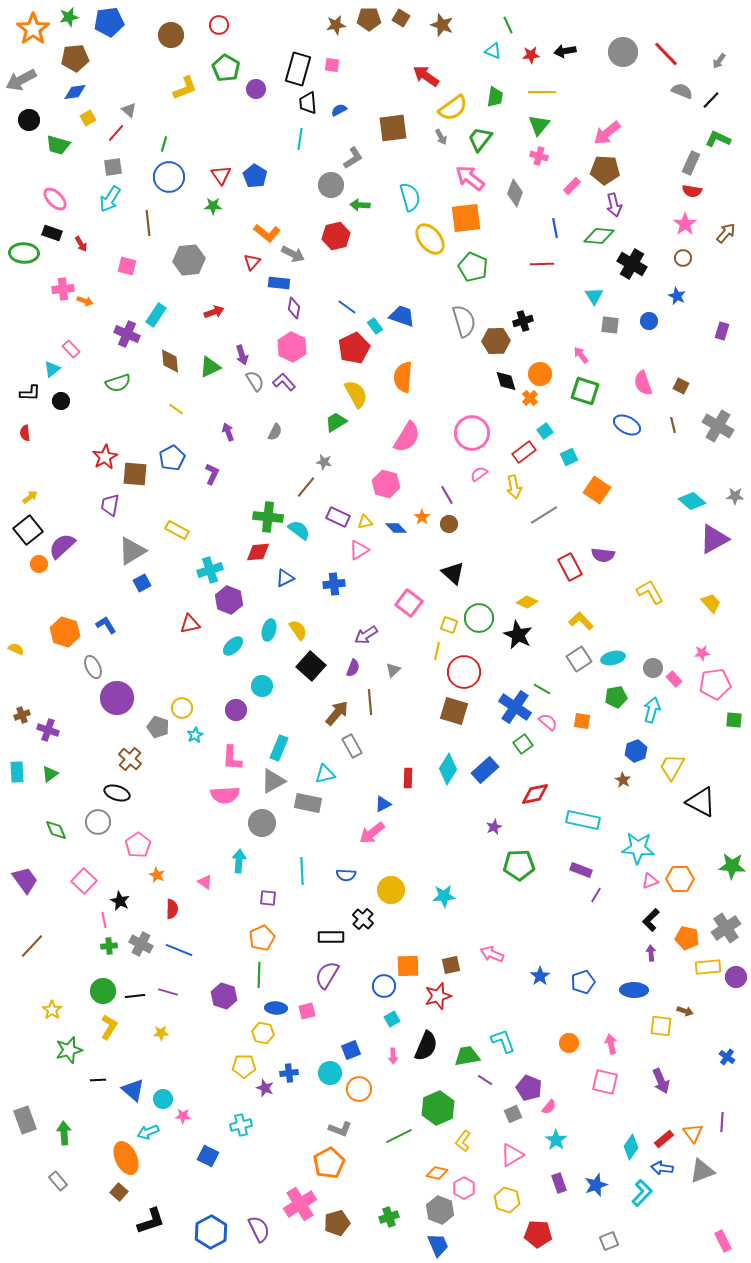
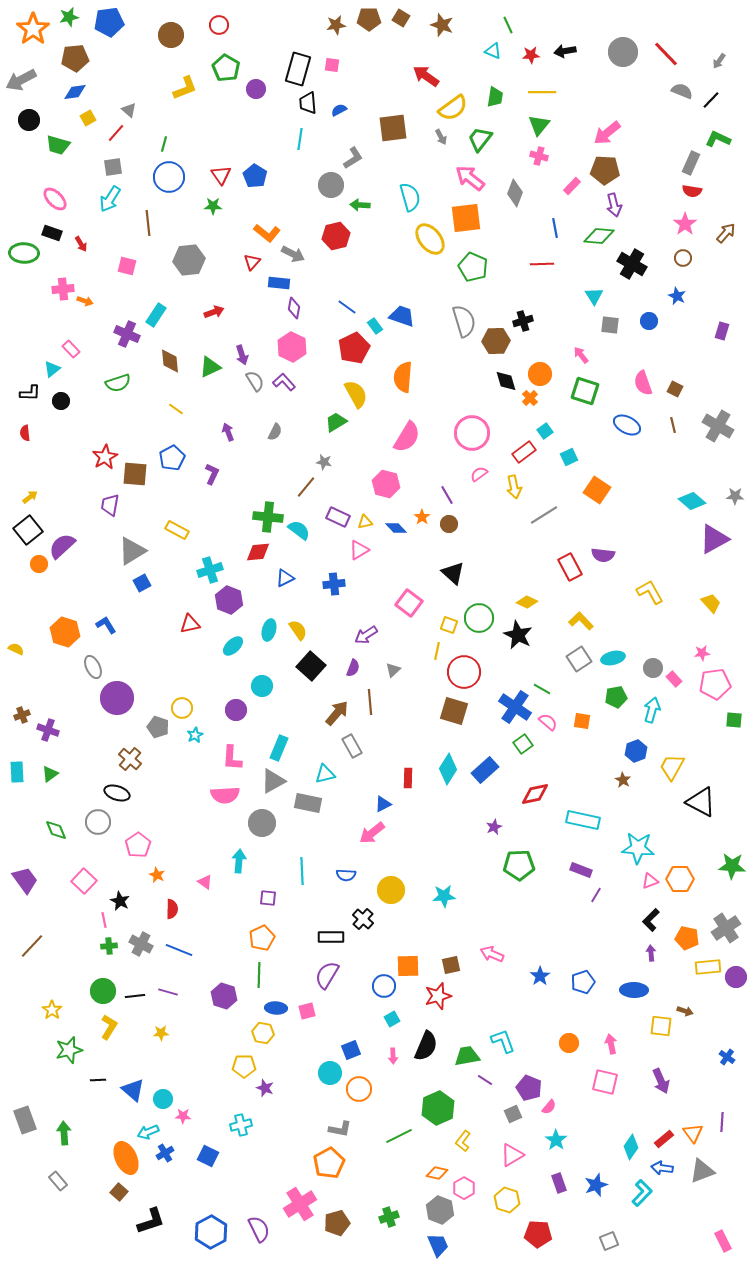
brown square at (681, 386): moved 6 px left, 3 px down
blue cross at (289, 1073): moved 124 px left, 80 px down; rotated 24 degrees counterclockwise
gray L-shape at (340, 1129): rotated 10 degrees counterclockwise
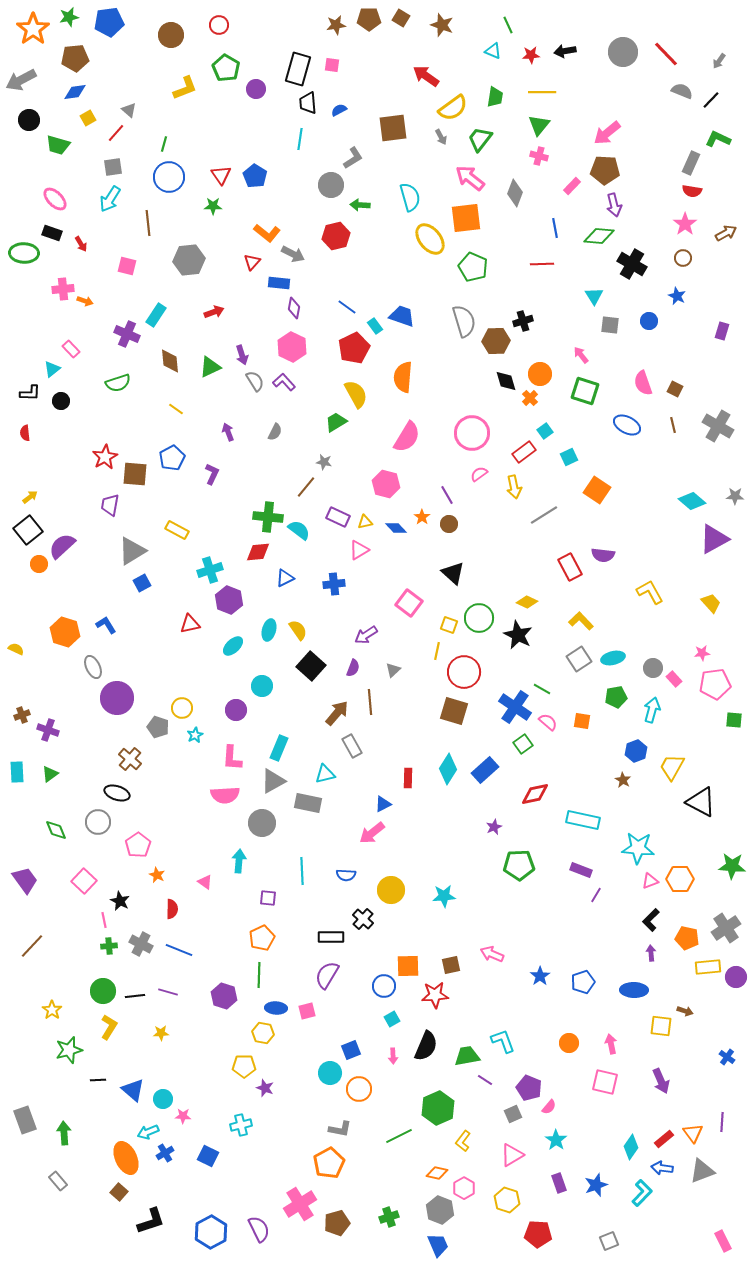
brown arrow at (726, 233): rotated 20 degrees clockwise
red star at (438, 996): moved 3 px left, 1 px up; rotated 12 degrees clockwise
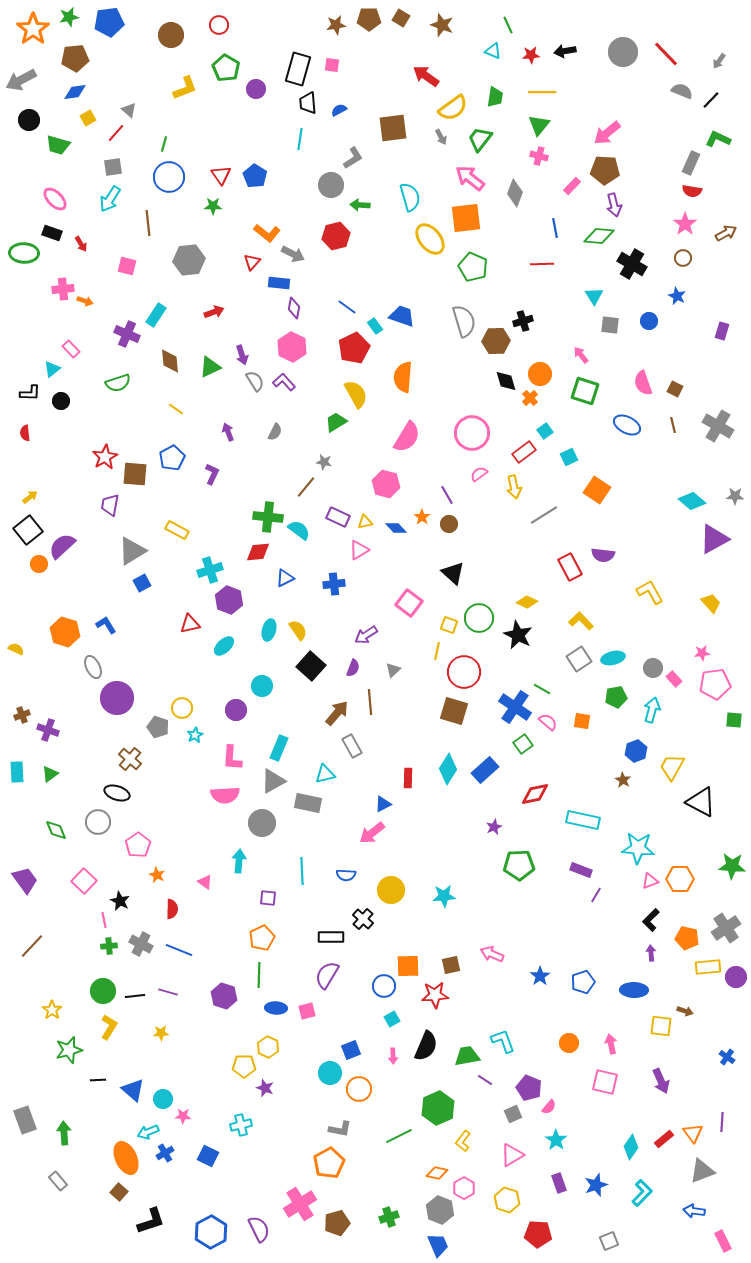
cyan ellipse at (233, 646): moved 9 px left
yellow hexagon at (263, 1033): moved 5 px right, 14 px down; rotated 15 degrees clockwise
blue arrow at (662, 1168): moved 32 px right, 43 px down
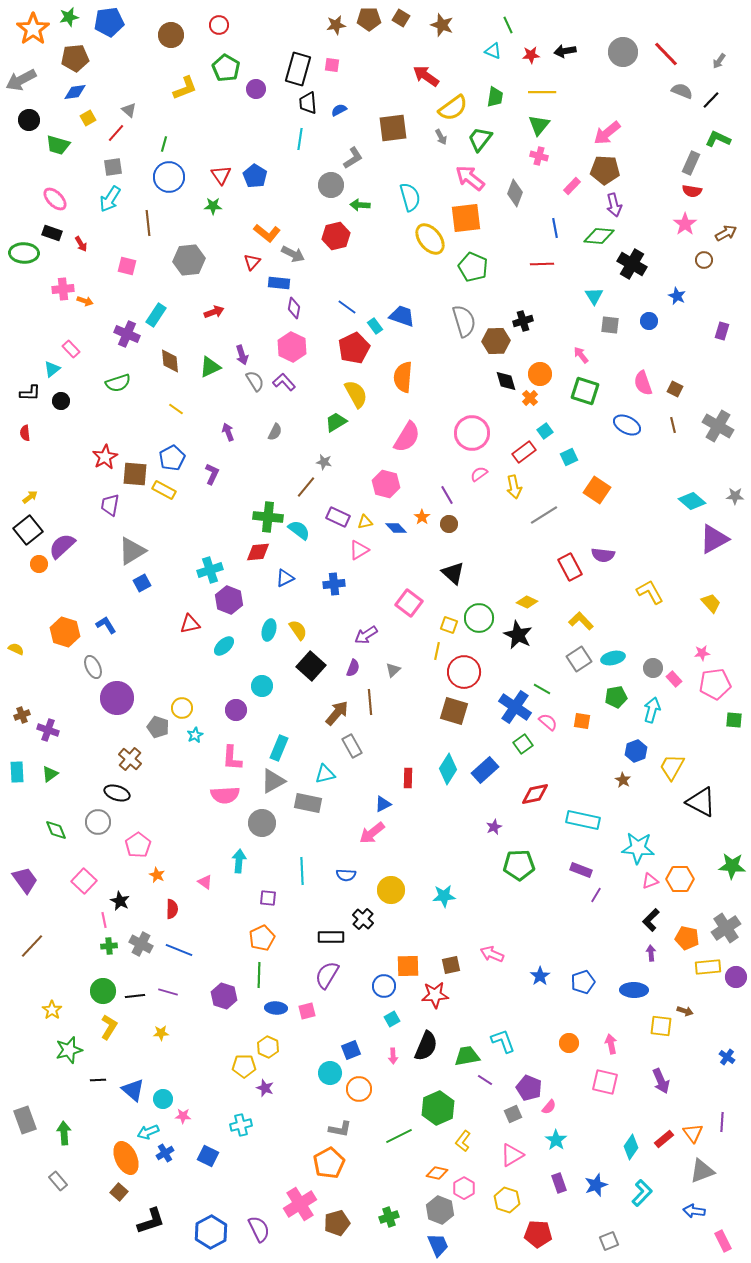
brown circle at (683, 258): moved 21 px right, 2 px down
yellow rectangle at (177, 530): moved 13 px left, 40 px up
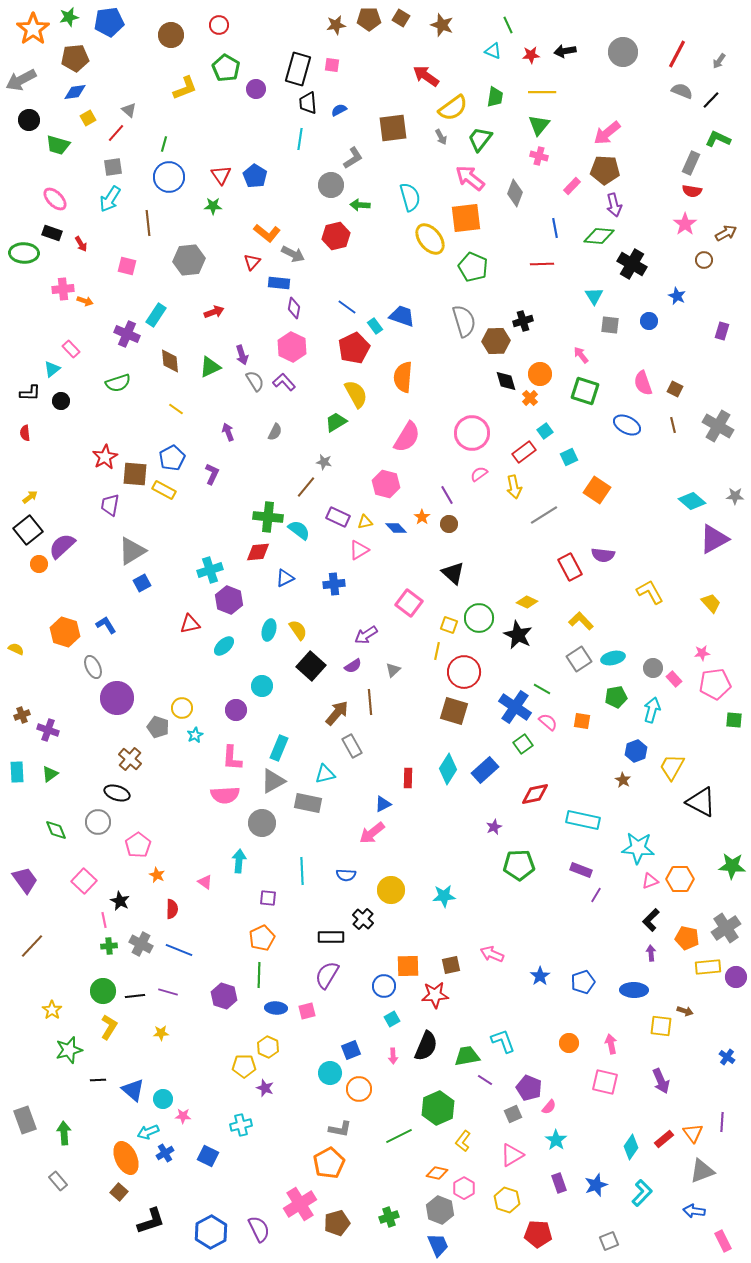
red line at (666, 54): moved 11 px right; rotated 72 degrees clockwise
purple semicircle at (353, 668): moved 2 px up; rotated 36 degrees clockwise
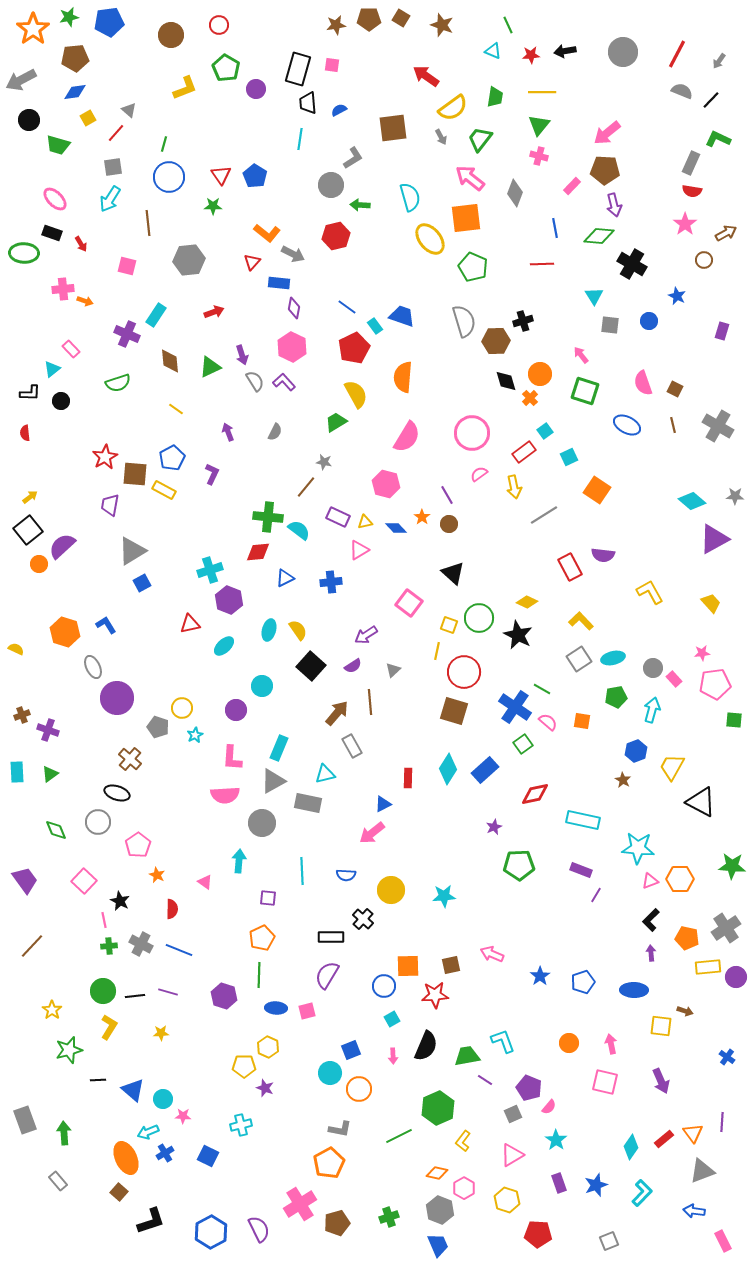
blue cross at (334, 584): moved 3 px left, 2 px up
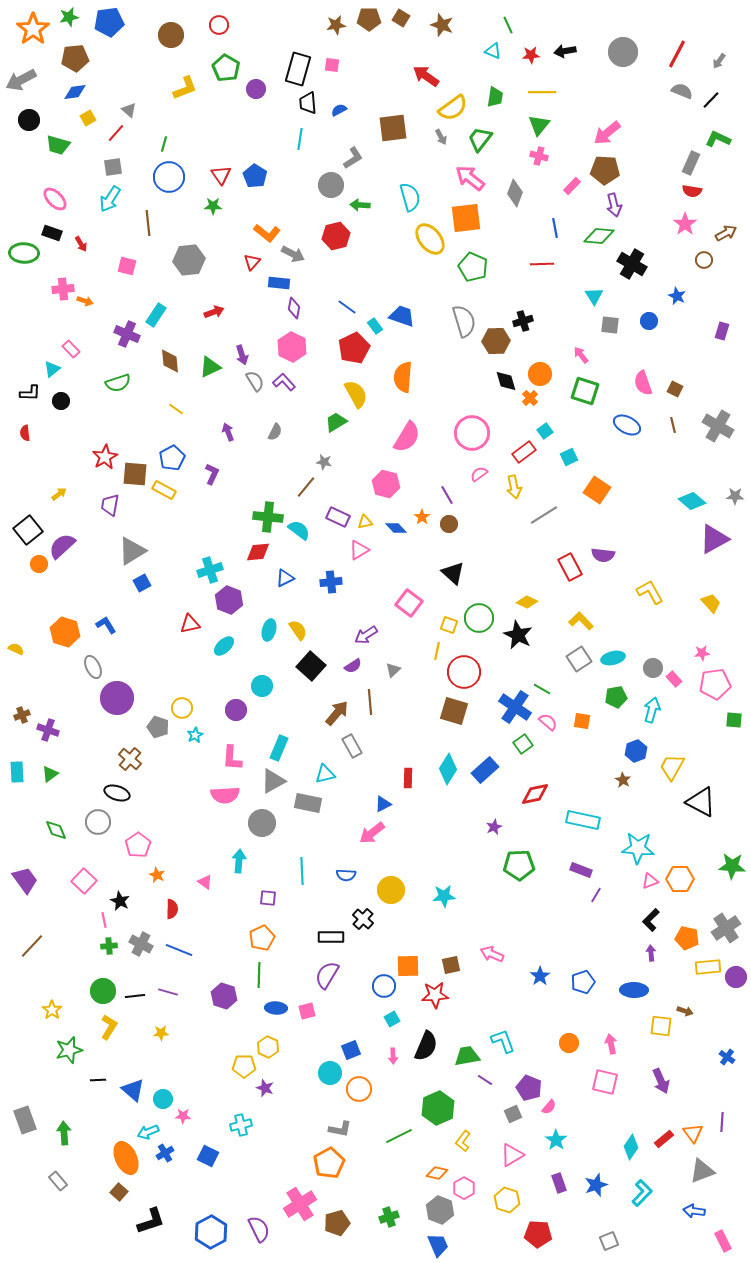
yellow arrow at (30, 497): moved 29 px right, 3 px up
